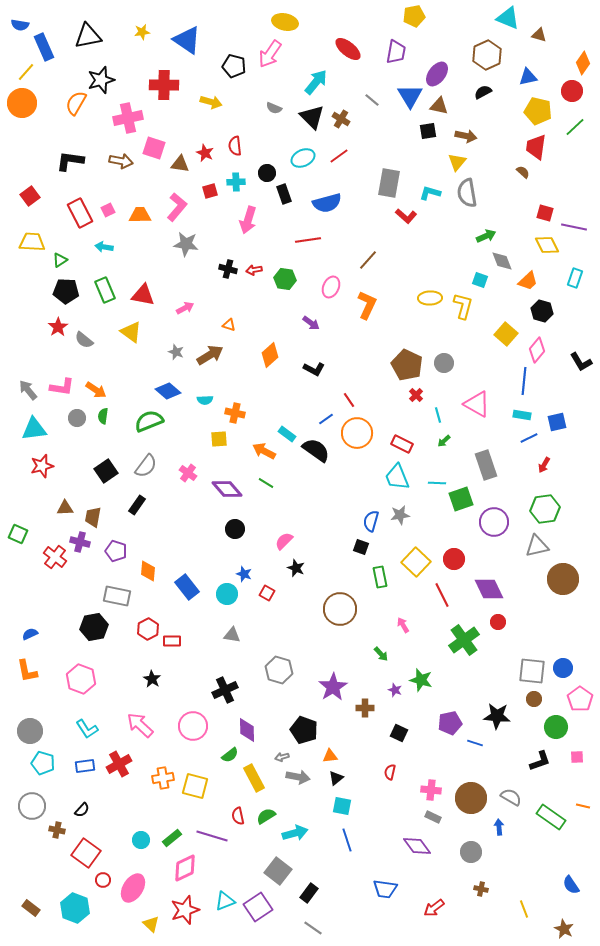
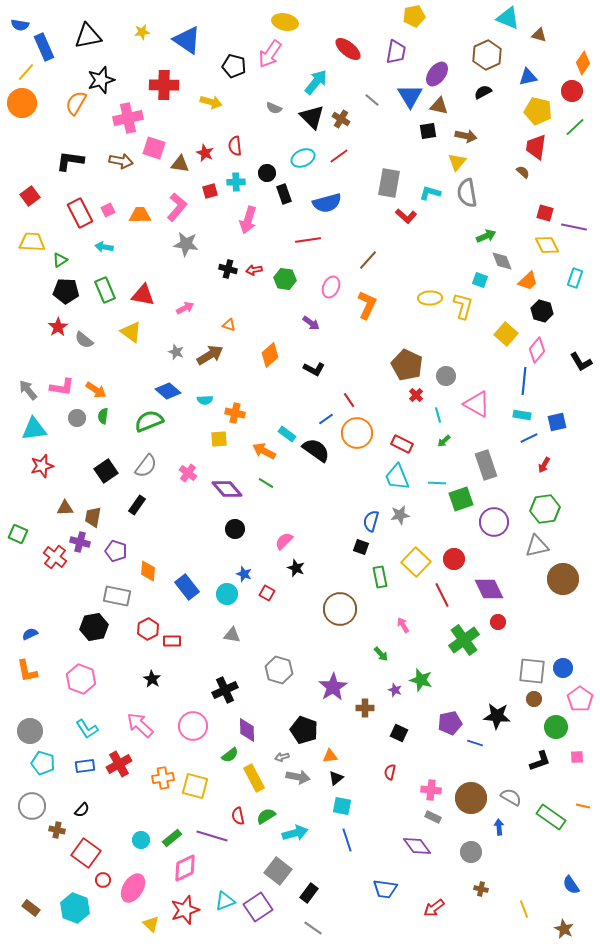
gray circle at (444, 363): moved 2 px right, 13 px down
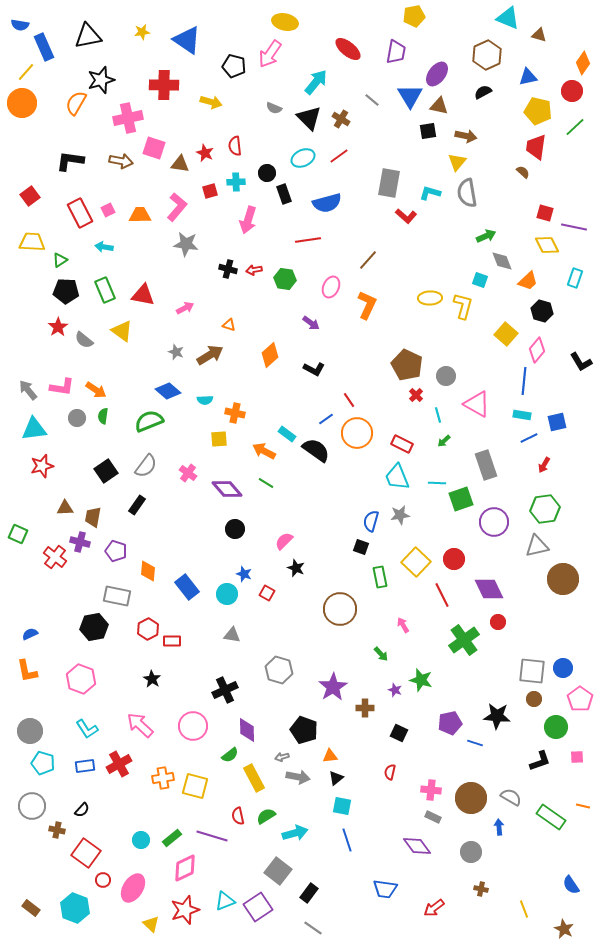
black triangle at (312, 117): moved 3 px left, 1 px down
yellow triangle at (131, 332): moved 9 px left, 1 px up
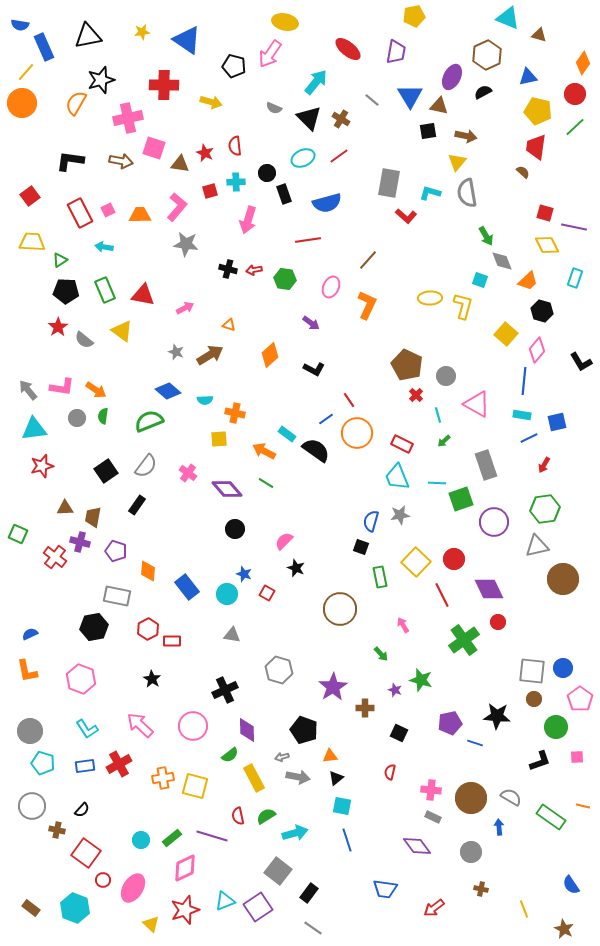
purple ellipse at (437, 74): moved 15 px right, 3 px down; rotated 10 degrees counterclockwise
red circle at (572, 91): moved 3 px right, 3 px down
green arrow at (486, 236): rotated 84 degrees clockwise
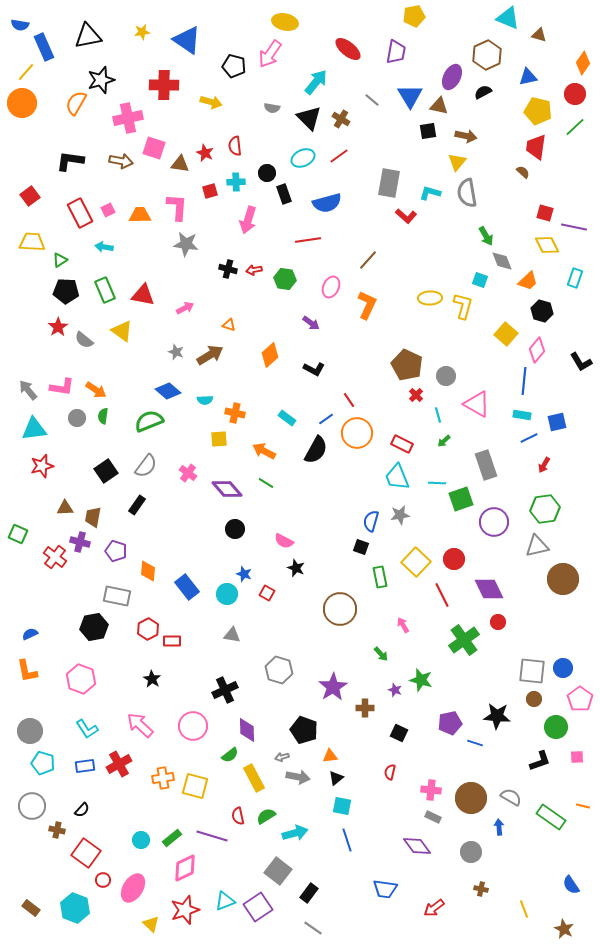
gray semicircle at (274, 108): moved 2 px left; rotated 14 degrees counterclockwise
pink L-shape at (177, 207): rotated 36 degrees counterclockwise
cyan rectangle at (287, 434): moved 16 px up
black semicircle at (316, 450): rotated 84 degrees clockwise
pink semicircle at (284, 541): rotated 108 degrees counterclockwise
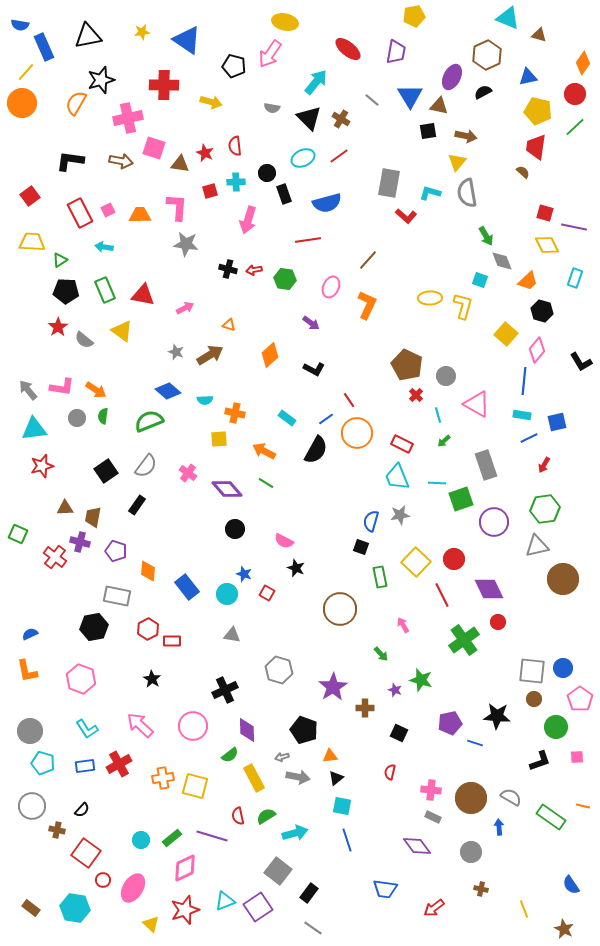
cyan hexagon at (75, 908): rotated 12 degrees counterclockwise
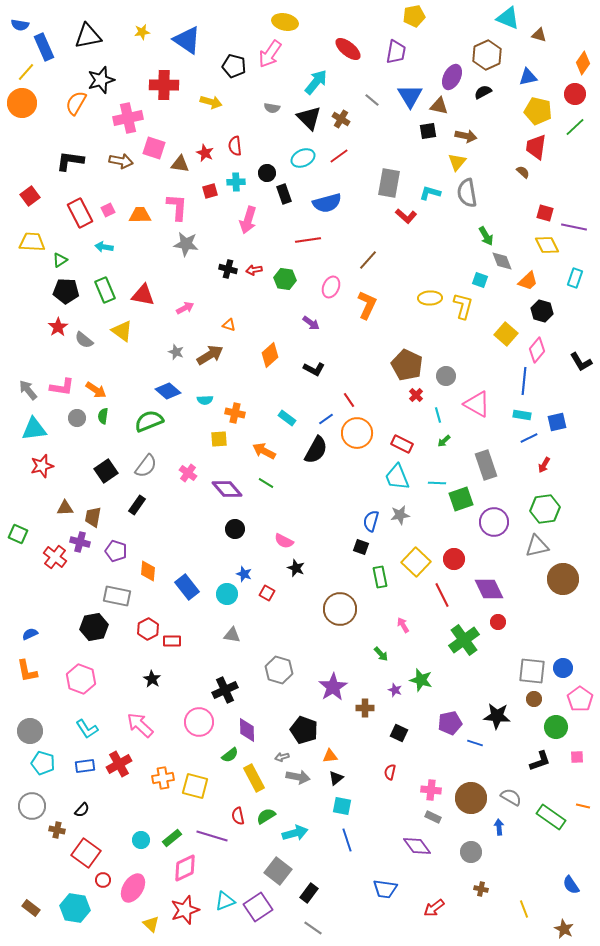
pink circle at (193, 726): moved 6 px right, 4 px up
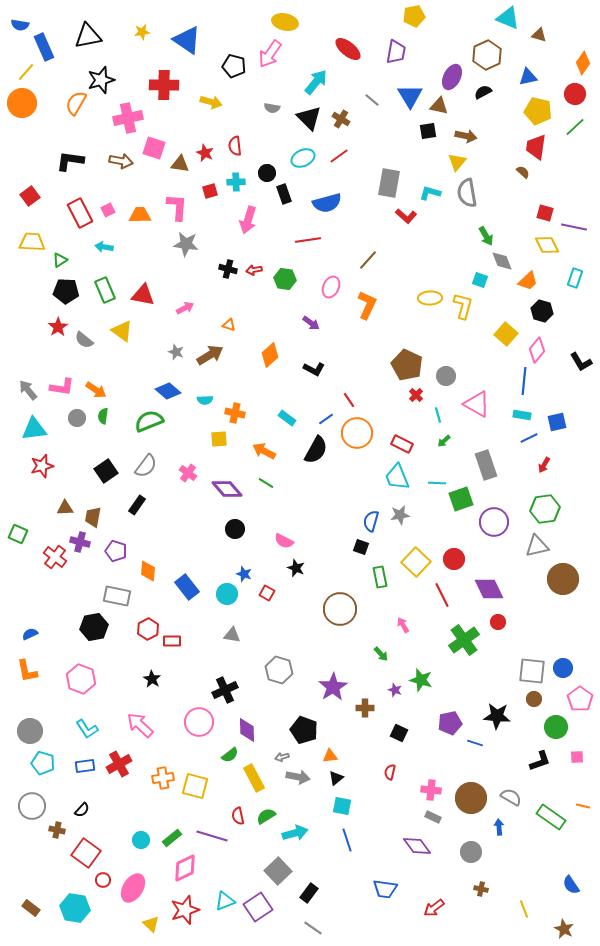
gray square at (278, 871): rotated 8 degrees clockwise
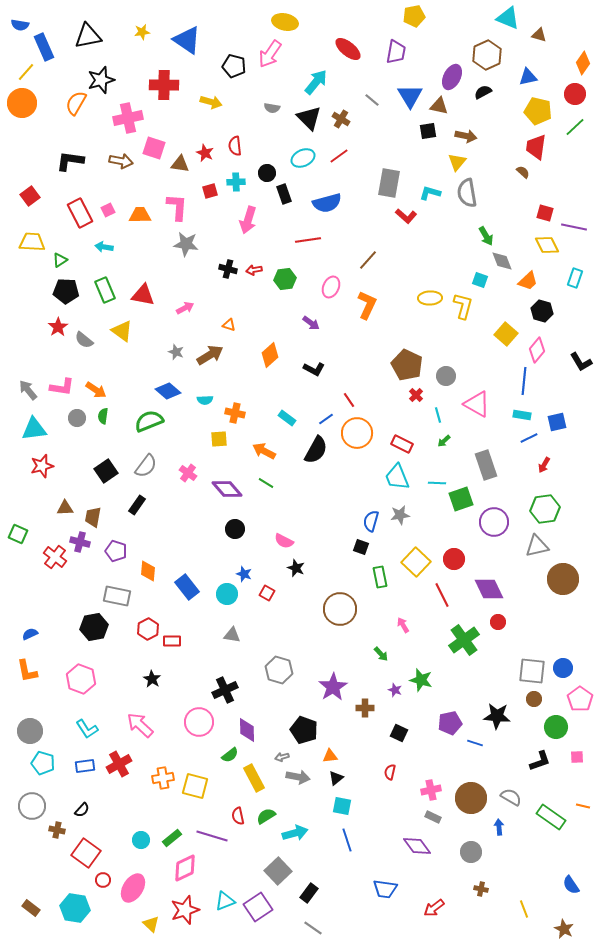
green hexagon at (285, 279): rotated 15 degrees counterclockwise
pink cross at (431, 790): rotated 18 degrees counterclockwise
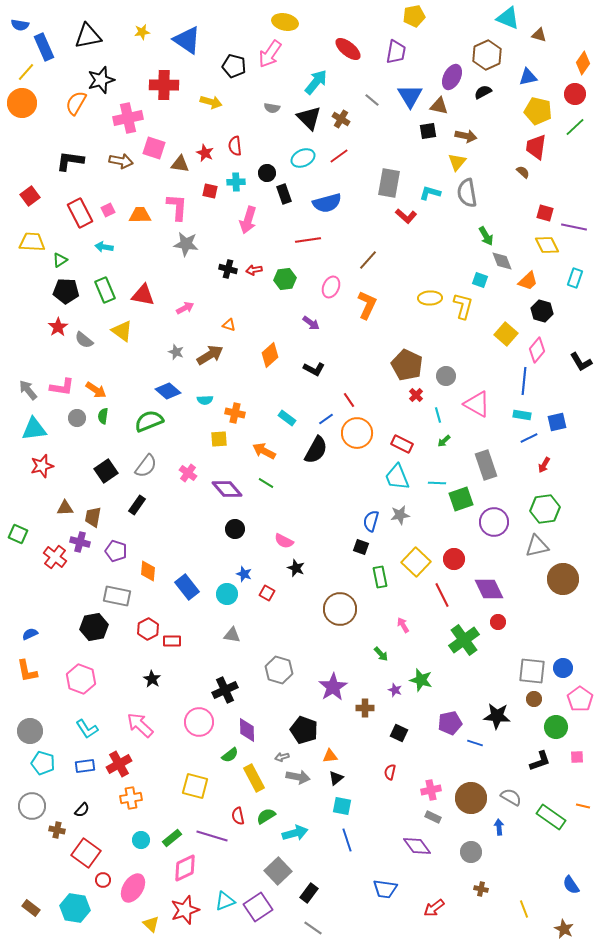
red square at (210, 191): rotated 28 degrees clockwise
orange cross at (163, 778): moved 32 px left, 20 px down
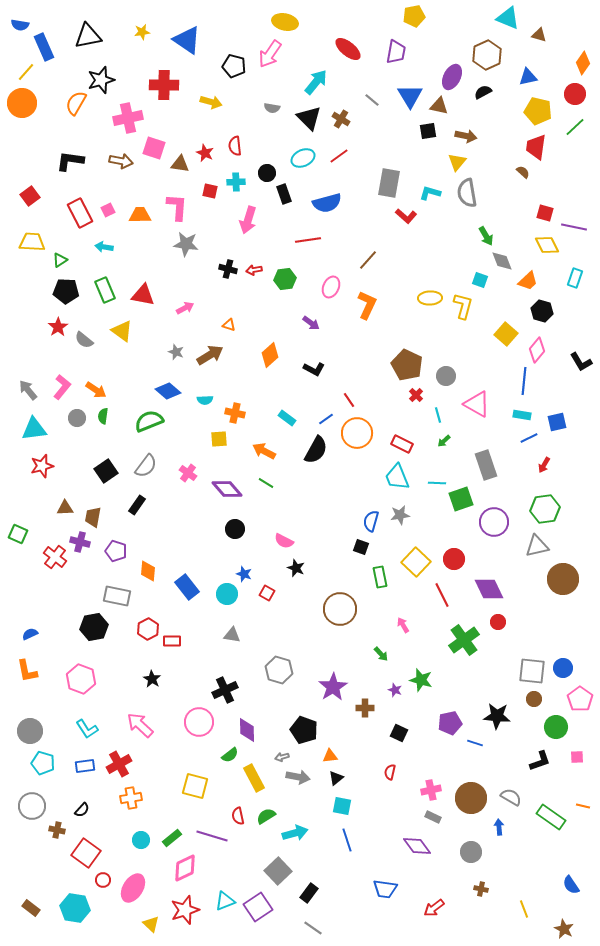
pink L-shape at (62, 387): rotated 60 degrees counterclockwise
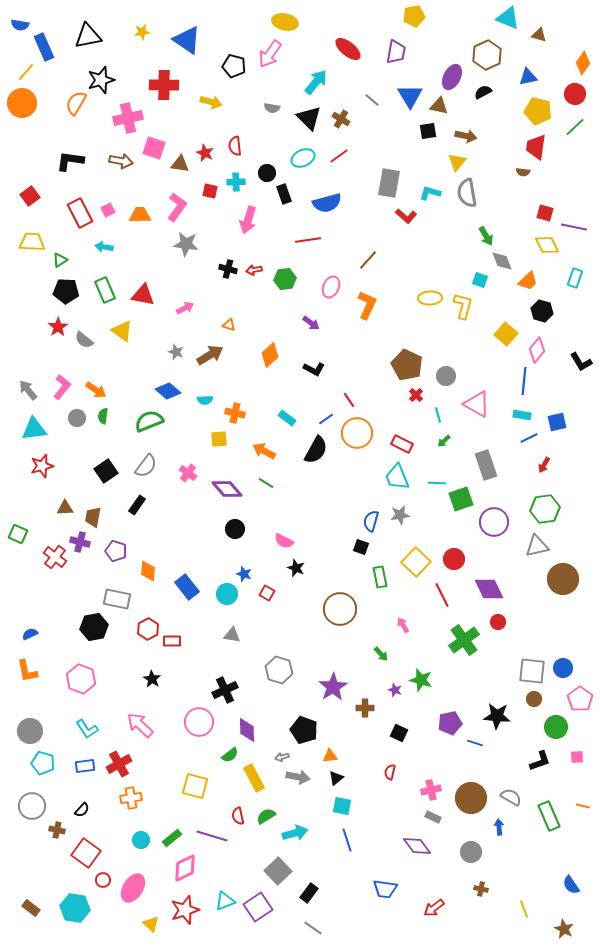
brown semicircle at (523, 172): rotated 144 degrees clockwise
pink L-shape at (177, 207): rotated 32 degrees clockwise
gray rectangle at (117, 596): moved 3 px down
green rectangle at (551, 817): moved 2 px left, 1 px up; rotated 32 degrees clockwise
